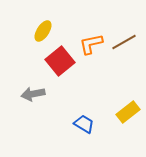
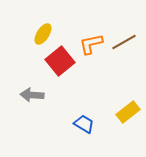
yellow ellipse: moved 3 px down
gray arrow: moved 1 px left, 1 px down; rotated 15 degrees clockwise
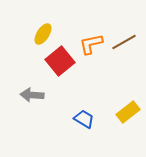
blue trapezoid: moved 5 px up
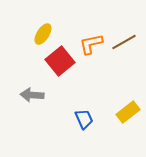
blue trapezoid: rotated 35 degrees clockwise
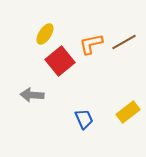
yellow ellipse: moved 2 px right
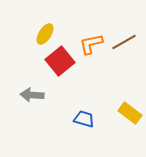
yellow rectangle: moved 2 px right, 1 px down; rotated 75 degrees clockwise
blue trapezoid: rotated 50 degrees counterclockwise
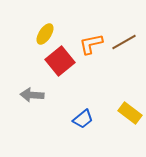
blue trapezoid: moved 1 px left; rotated 125 degrees clockwise
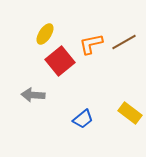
gray arrow: moved 1 px right
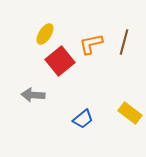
brown line: rotated 45 degrees counterclockwise
